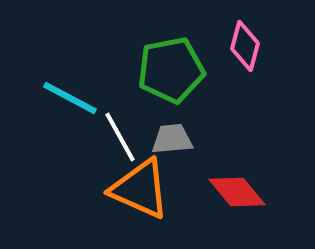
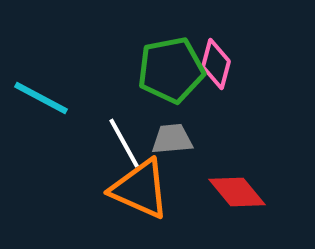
pink diamond: moved 29 px left, 18 px down
cyan line: moved 29 px left
white line: moved 4 px right, 6 px down
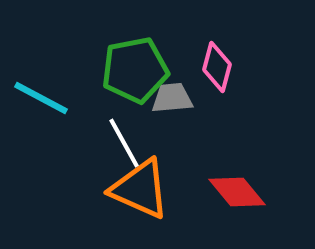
pink diamond: moved 1 px right, 3 px down
green pentagon: moved 36 px left
gray trapezoid: moved 41 px up
